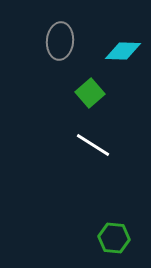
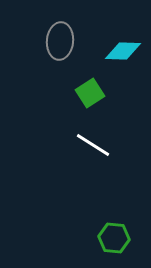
green square: rotated 8 degrees clockwise
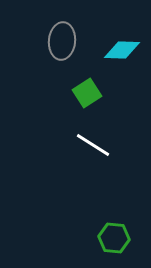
gray ellipse: moved 2 px right
cyan diamond: moved 1 px left, 1 px up
green square: moved 3 px left
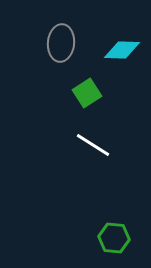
gray ellipse: moved 1 px left, 2 px down
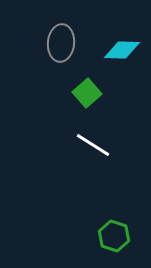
green square: rotated 8 degrees counterclockwise
green hexagon: moved 2 px up; rotated 12 degrees clockwise
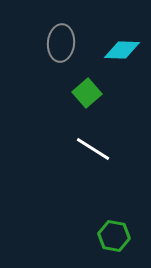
white line: moved 4 px down
green hexagon: rotated 8 degrees counterclockwise
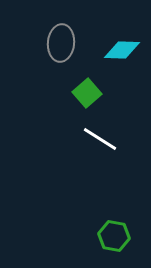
white line: moved 7 px right, 10 px up
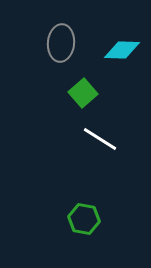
green square: moved 4 px left
green hexagon: moved 30 px left, 17 px up
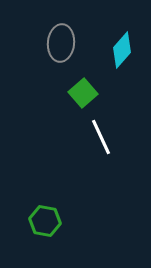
cyan diamond: rotated 51 degrees counterclockwise
white line: moved 1 px right, 2 px up; rotated 33 degrees clockwise
green hexagon: moved 39 px left, 2 px down
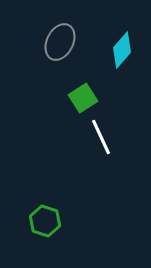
gray ellipse: moved 1 px left, 1 px up; rotated 21 degrees clockwise
green square: moved 5 px down; rotated 8 degrees clockwise
green hexagon: rotated 8 degrees clockwise
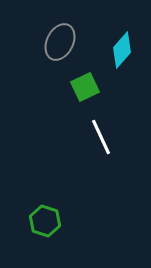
green square: moved 2 px right, 11 px up; rotated 8 degrees clockwise
